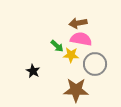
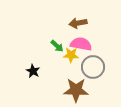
pink semicircle: moved 5 px down
gray circle: moved 2 px left, 3 px down
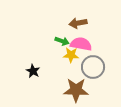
green arrow: moved 5 px right, 5 px up; rotated 24 degrees counterclockwise
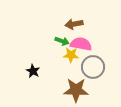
brown arrow: moved 4 px left, 1 px down
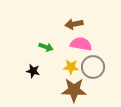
green arrow: moved 16 px left, 6 px down
yellow star: moved 12 px down
black star: rotated 16 degrees counterclockwise
brown star: moved 2 px left
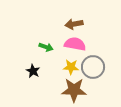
pink semicircle: moved 6 px left
black star: rotated 16 degrees clockwise
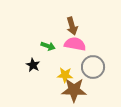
brown arrow: moved 2 px left, 2 px down; rotated 96 degrees counterclockwise
green arrow: moved 2 px right, 1 px up
yellow star: moved 6 px left, 8 px down
black star: moved 6 px up
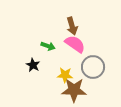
pink semicircle: rotated 25 degrees clockwise
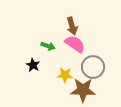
brown star: moved 9 px right
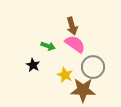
yellow star: rotated 21 degrees clockwise
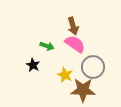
brown arrow: moved 1 px right
green arrow: moved 1 px left
